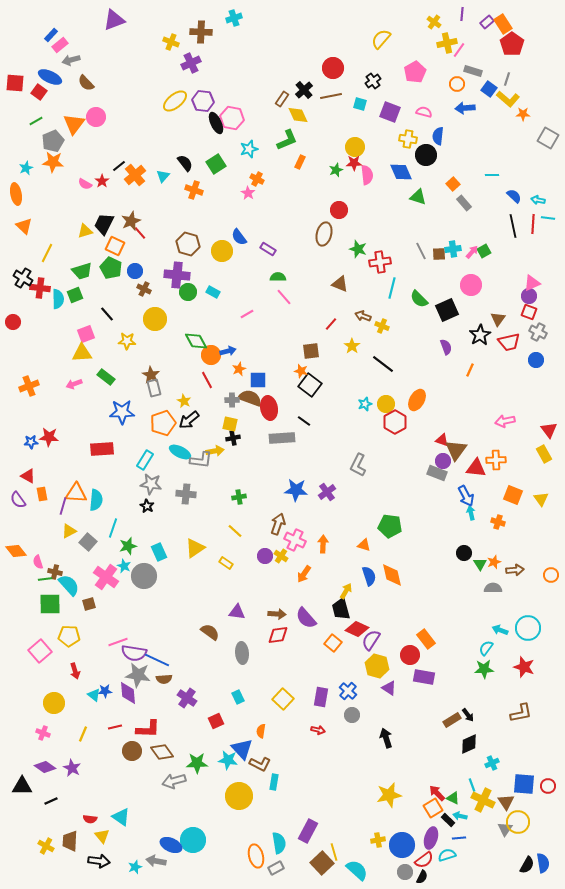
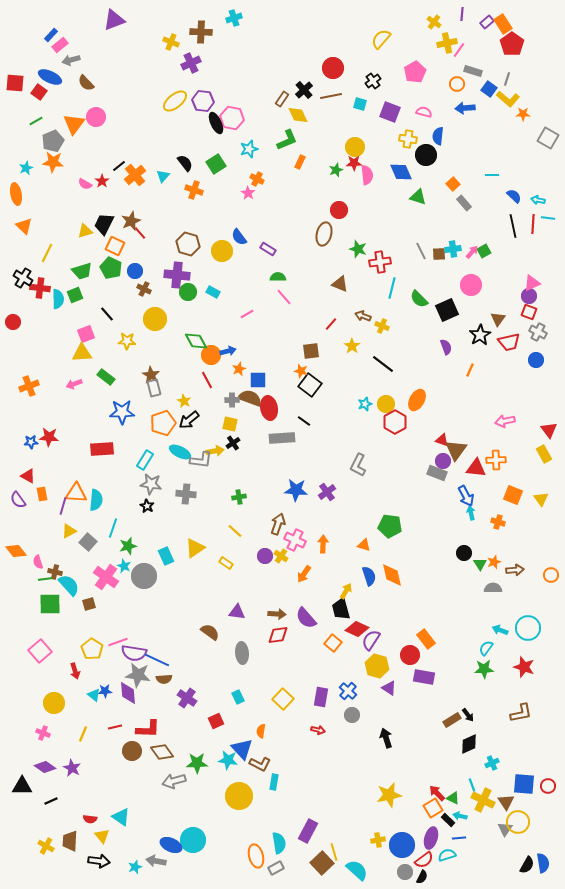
black cross at (233, 438): moved 5 px down; rotated 24 degrees counterclockwise
cyan rectangle at (159, 552): moved 7 px right, 4 px down
yellow pentagon at (69, 636): moved 23 px right, 13 px down; rotated 30 degrees clockwise
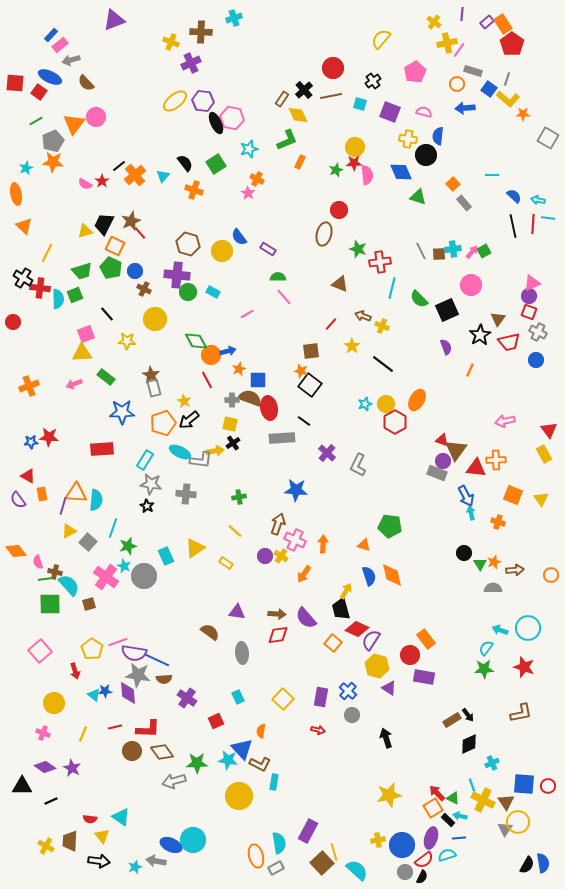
purple cross at (327, 492): moved 39 px up; rotated 12 degrees counterclockwise
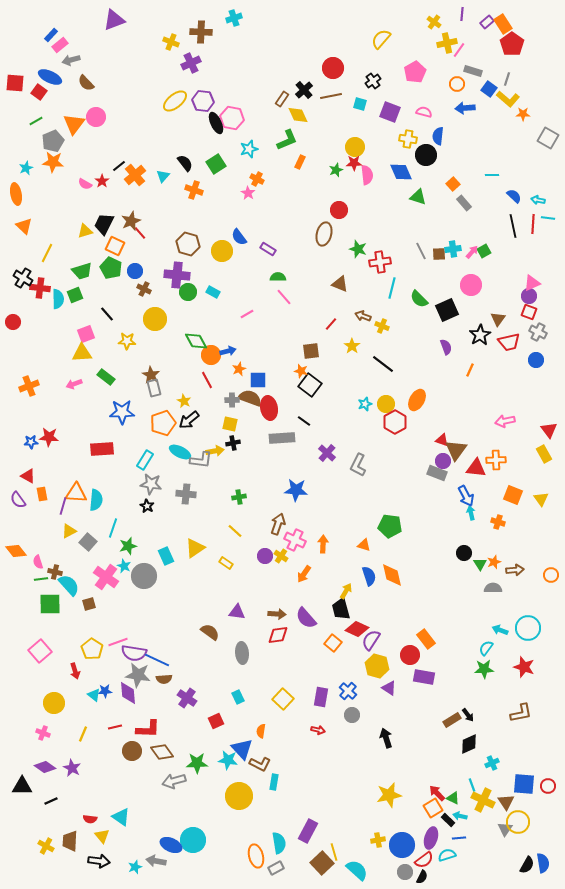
black cross at (233, 443): rotated 24 degrees clockwise
green line at (45, 579): moved 4 px left
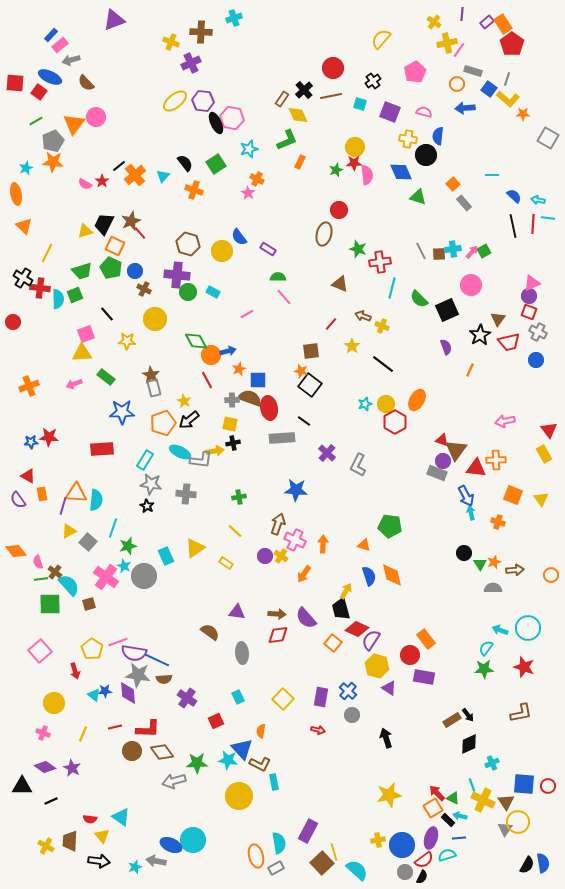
brown cross at (55, 572): rotated 24 degrees clockwise
cyan rectangle at (274, 782): rotated 21 degrees counterclockwise
